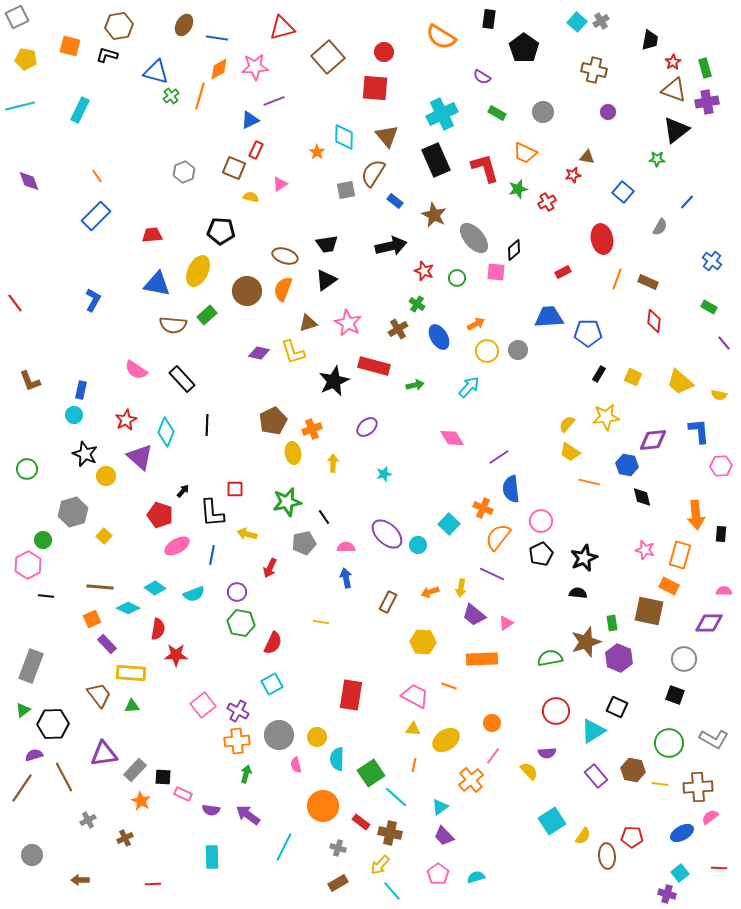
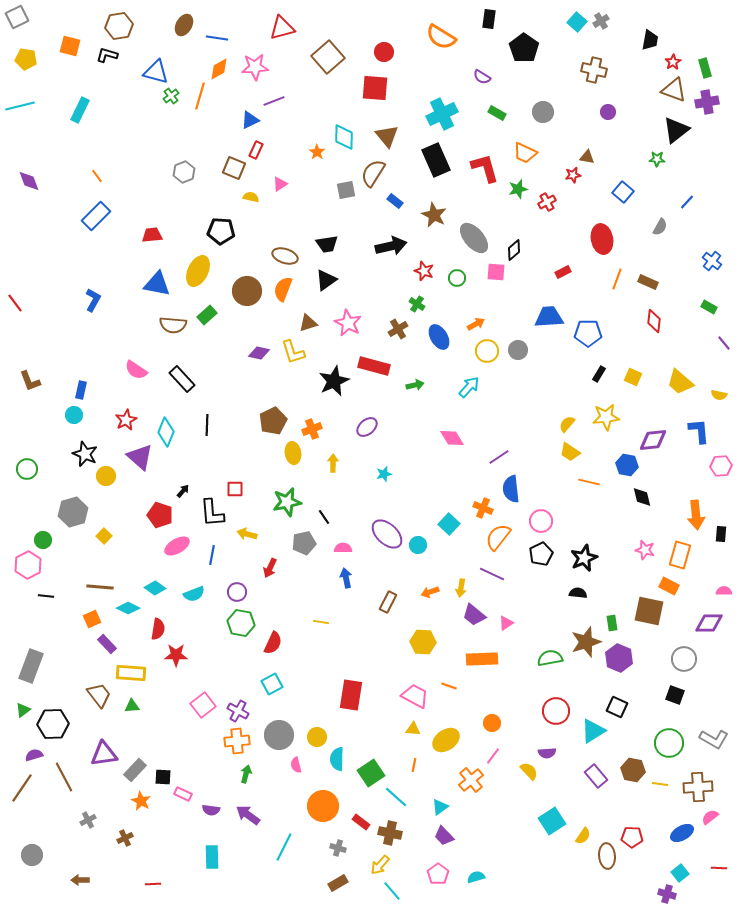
pink semicircle at (346, 547): moved 3 px left, 1 px down
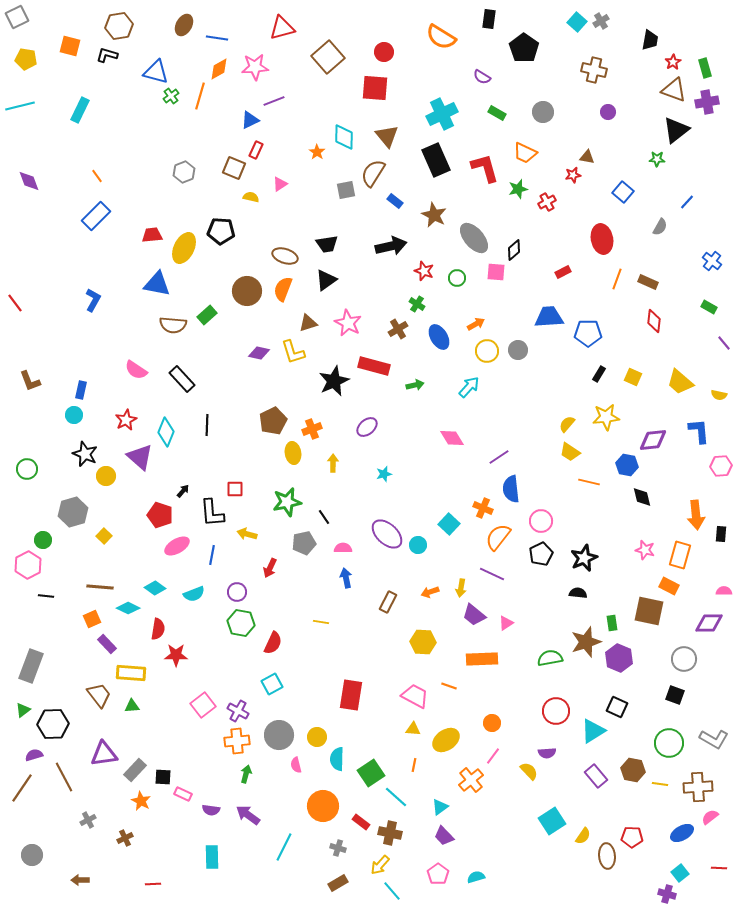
yellow ellipse at (198, 271): moved 14 px left, 23 px up
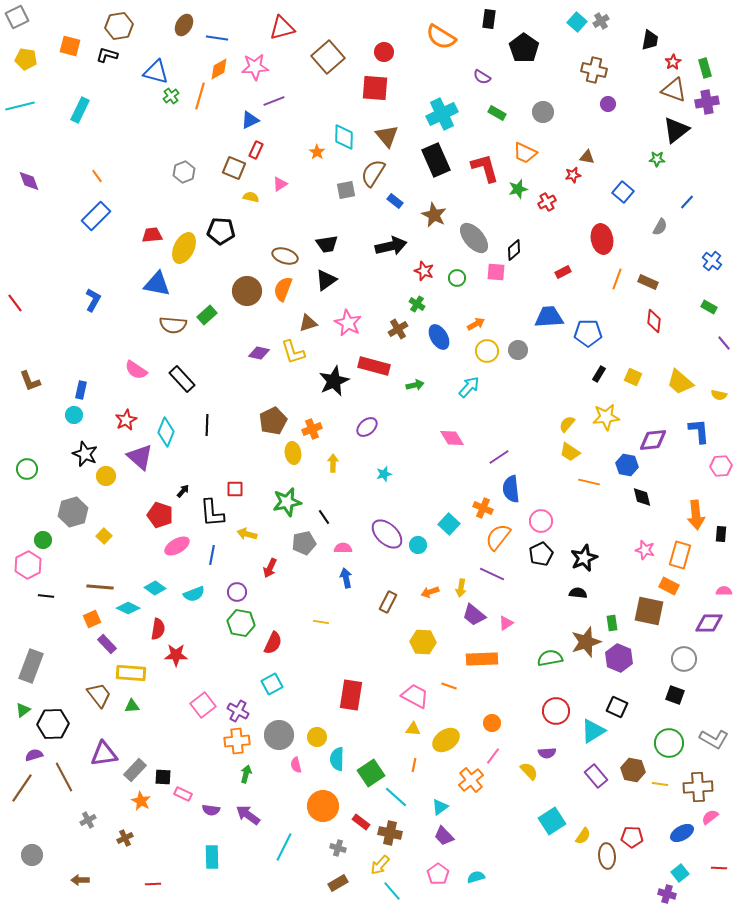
purple circle at (608, 112): moved 8 px up
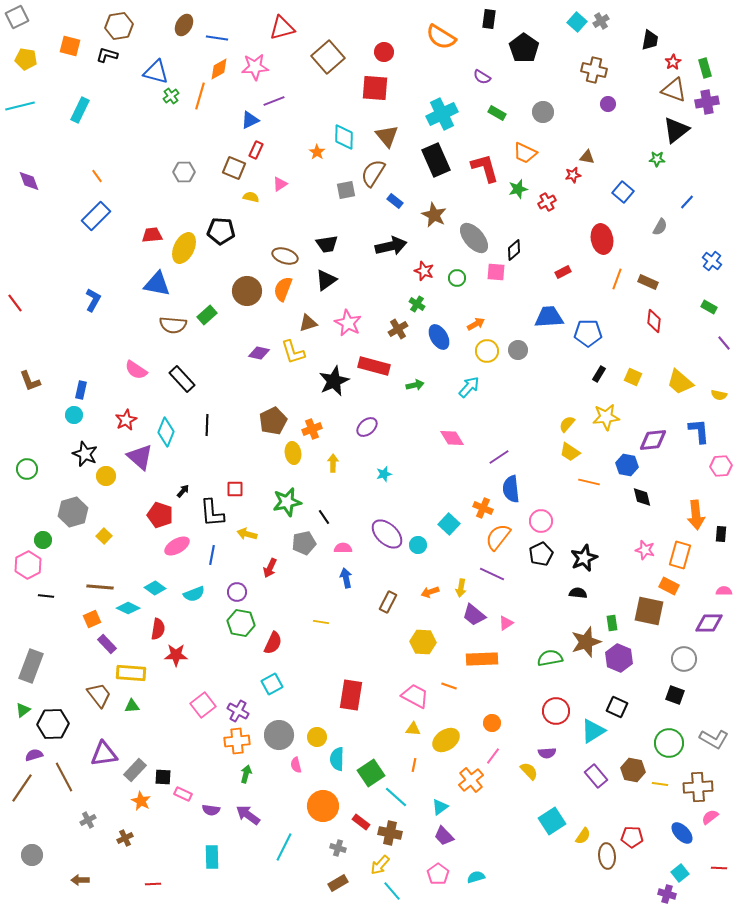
gray hexagon at (184, 172): rotated 20 degrees clockwise
blue ellipse at (682, 833): rotated 75 degrees clockwise
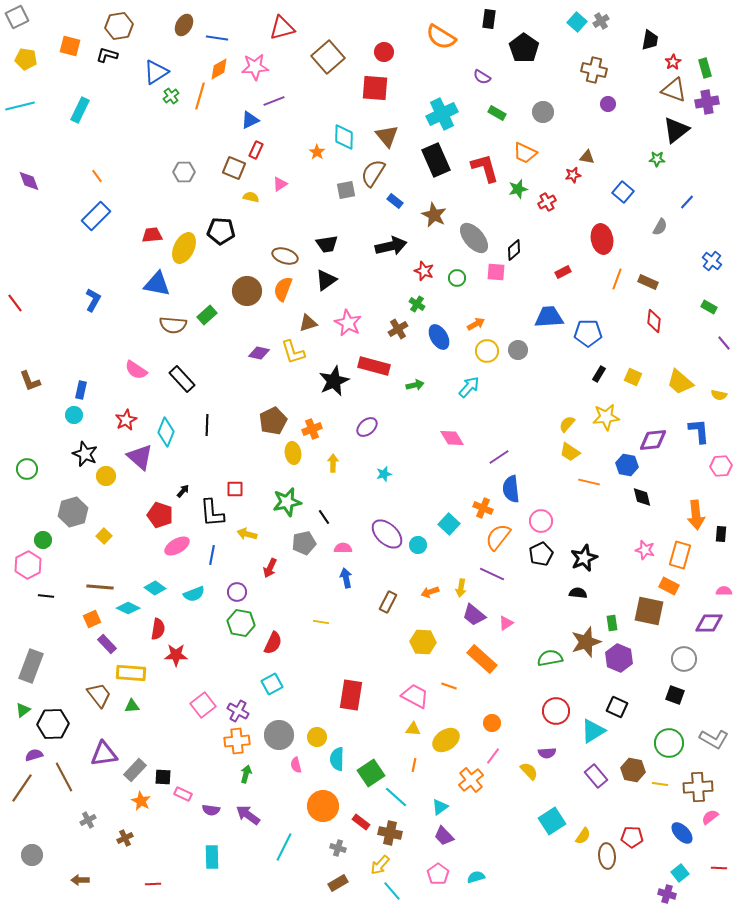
blue triangle at (156, 72): rotated 48 degrees counterclockwise
orange rectangle at (482, 659): rotated 44 degrees clockwise
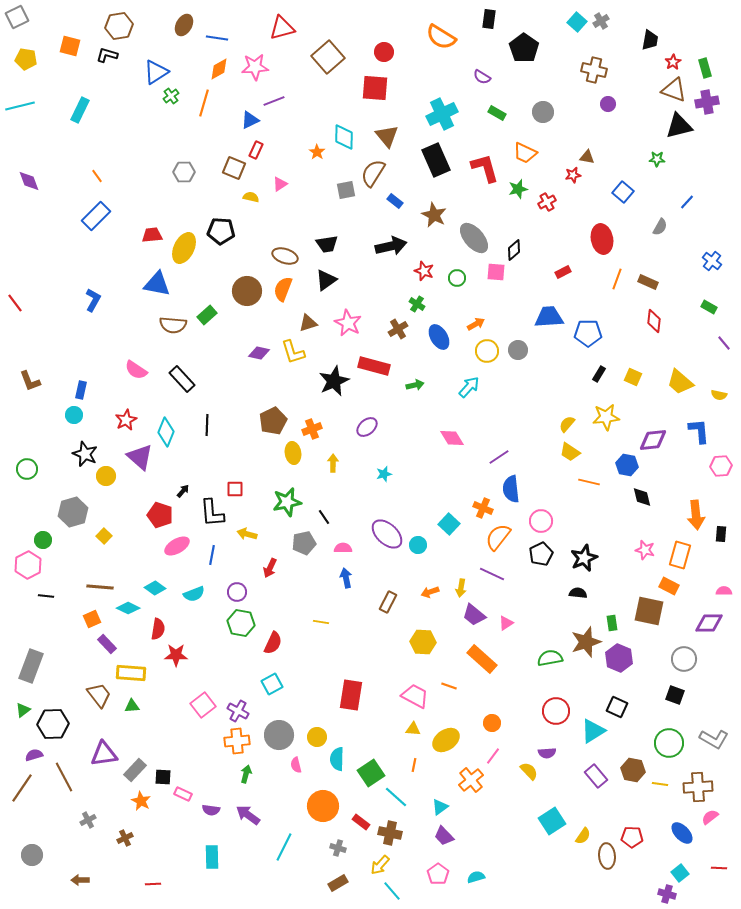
orange line at (200, 96): moved 4 px right, 7 px down
black triangle at (676, 130): moved 3 px right, 4 px up; rotated 24 degrees clockwise
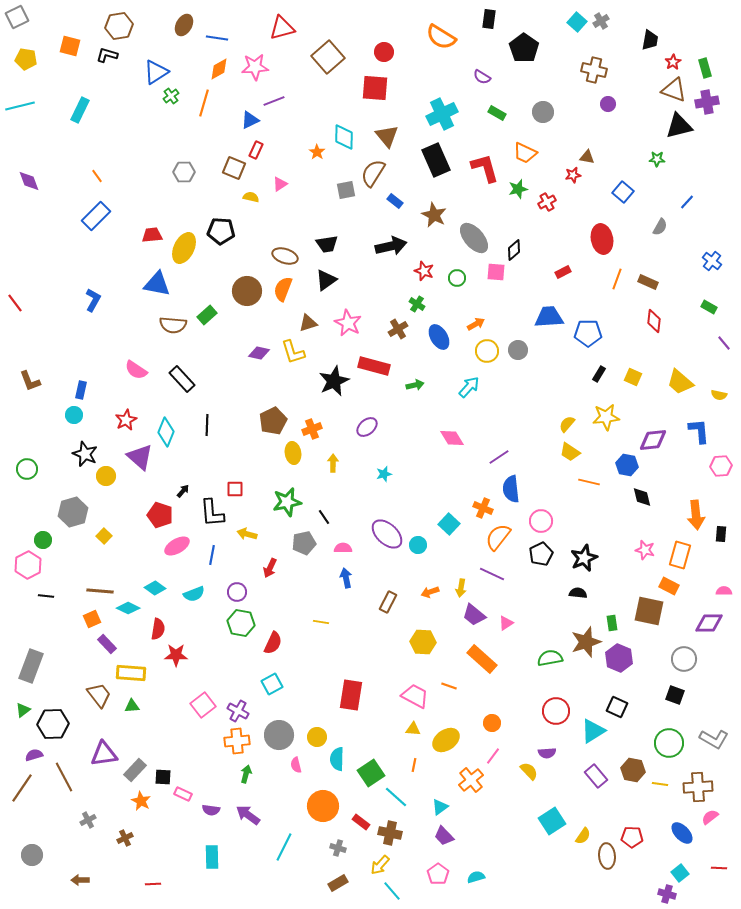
brown line at (100, 587): moved 4 px down
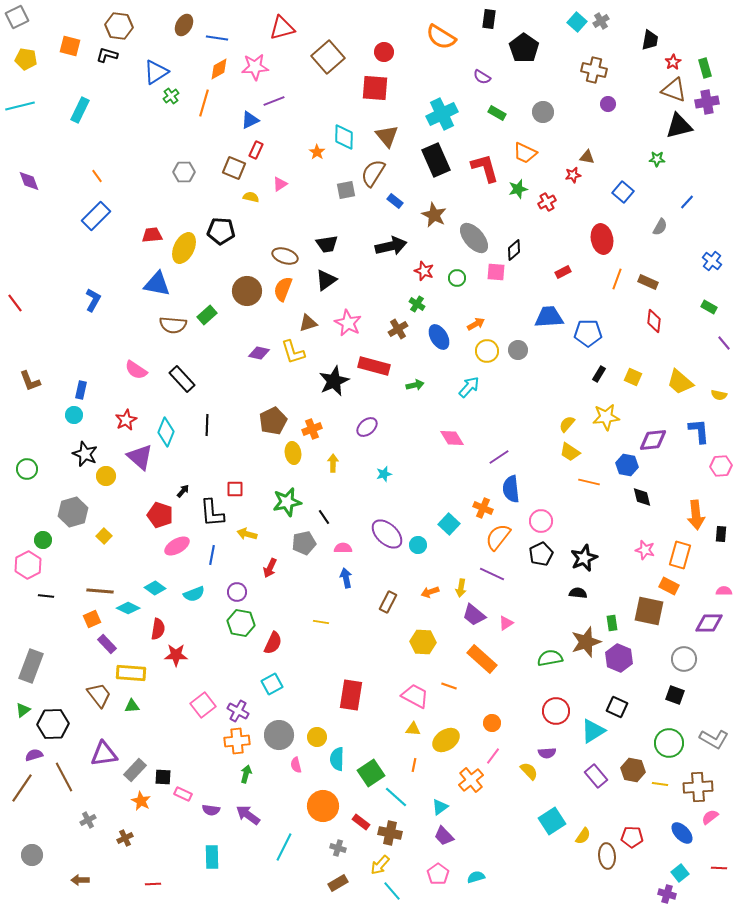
brown hexagon at (119, 26): rotated 16 degrees clockwise
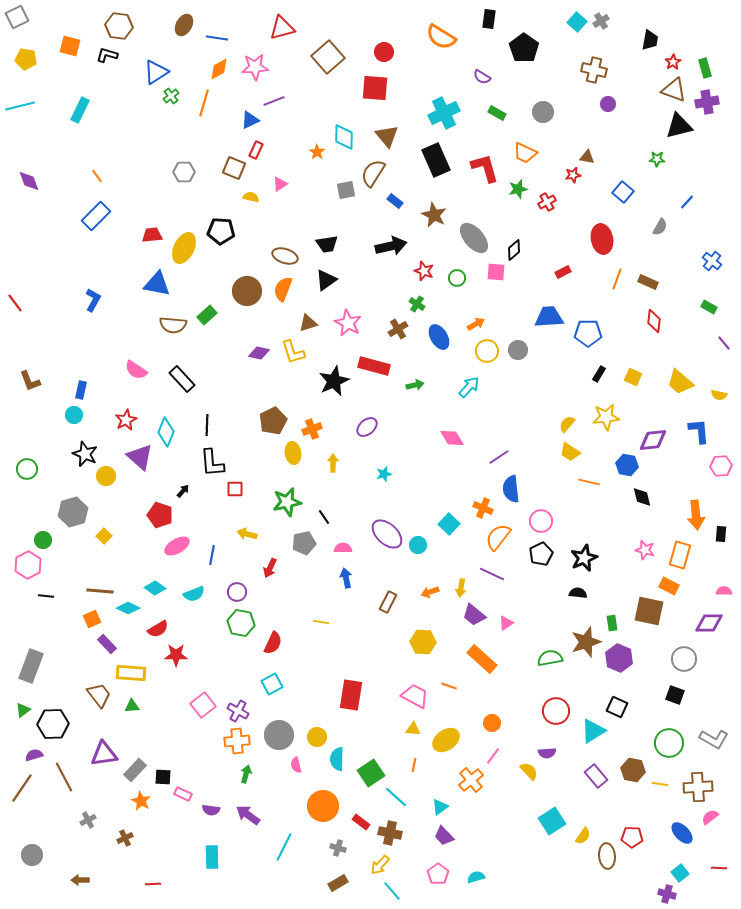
cyan cross at (442, 114): moved 2 px right, 1 px up
black L-shape at (212, 513): moved 50 px up
red semicircle at (158, 629): rotated 50 degrees clockwise
